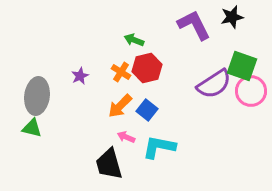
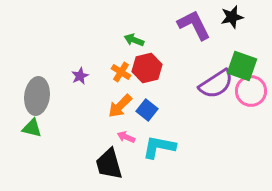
purple semicircle: moved 2 px right
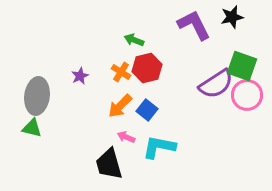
pink circle: moved 4 px left, 4 px down
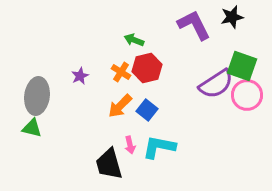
pink arrow: moved 4 px right, 8 px down; rotated 126 degrees counterclockwise
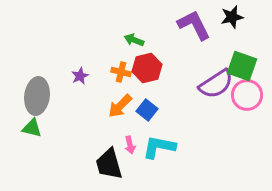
orange cross: rotated 18 degrees counterclockwise
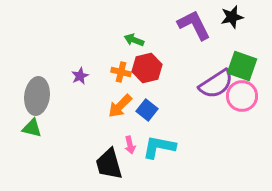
pink circle: moved 5 px left, 1 px down
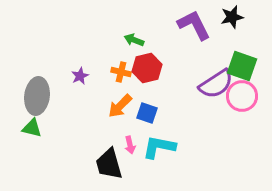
blue square: moved 3 px down; rotated 20 degrees counterclockwise
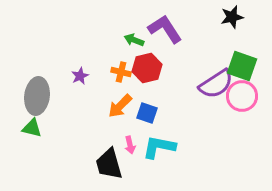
purple L-shape: moved 29 px left, 4 px down; rotated 6 degrees counterclockwise
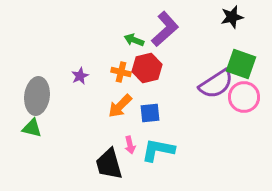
purple L-shape: rotated 81 degrees clockwise
green square: moved 1 px left, 2 px up
pink circle: moved 2 px right, 1 px down
blue square: moved 3 px right; rotated 25 degrees counterclockwise
cyan L-shape: moved 1 px left, 3 px down
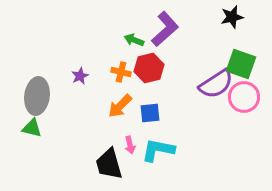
red hexagon: moved 2 px right
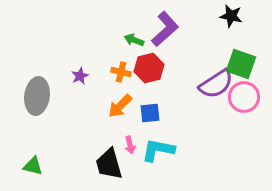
black star: moved 1 px left, 1 px up; rotated 25 degrees clockwise
green triangle: moved 1 px right, 38 px down
